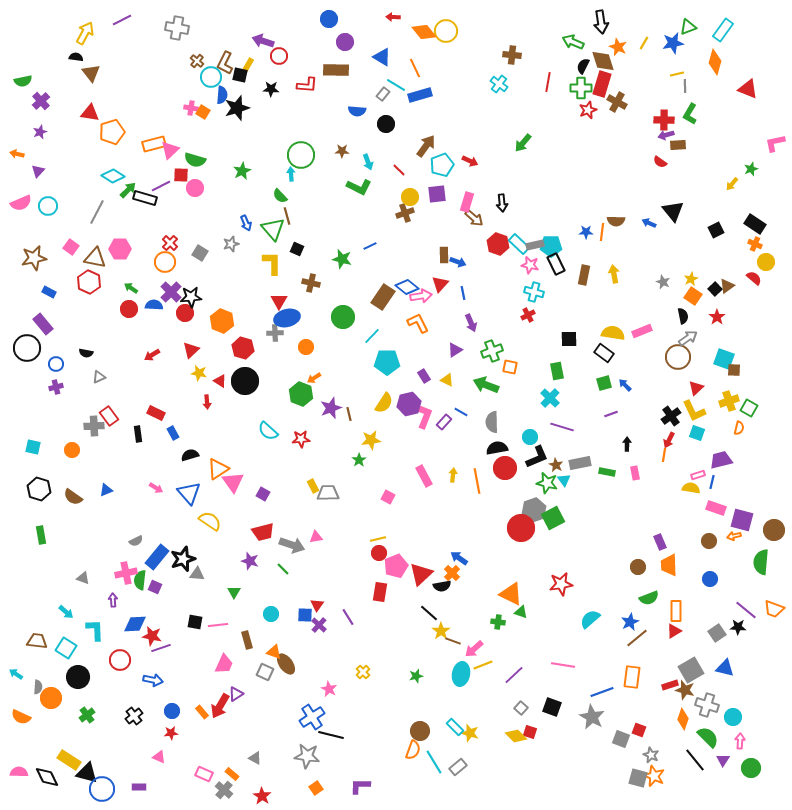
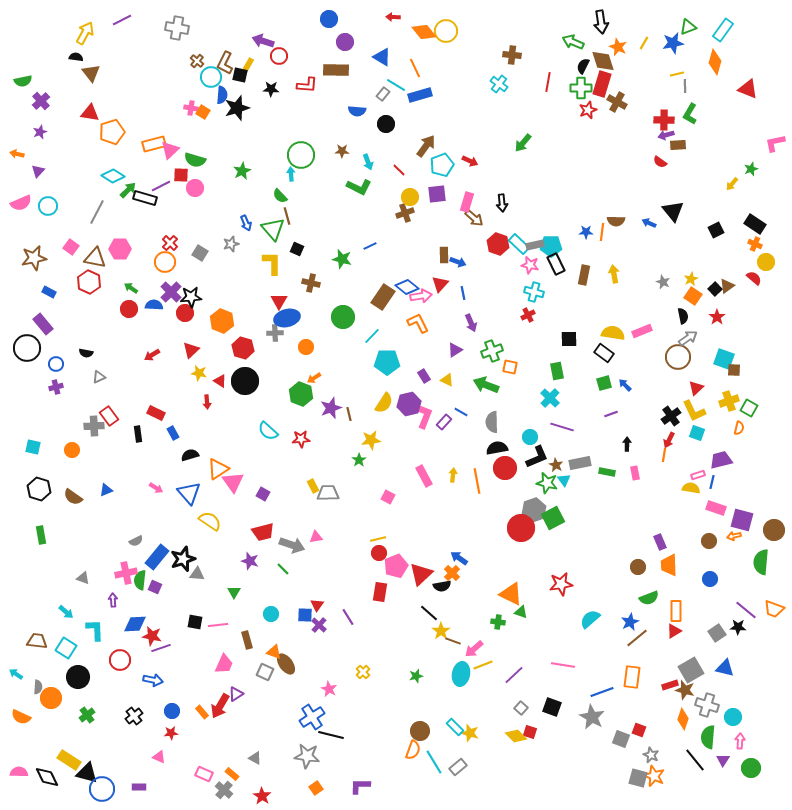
green semicircle at (708, 737): rotated 130 degrees counterclockwise
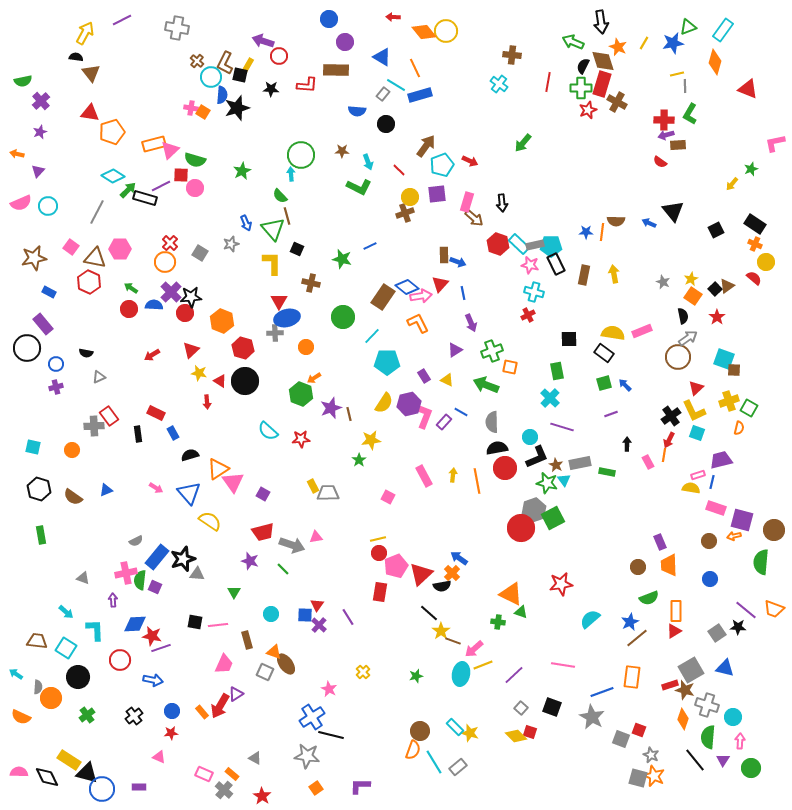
pink rectangle at (635, 473): moved 13 px right, 11 px up; rotated 16 degrees counterclockwise
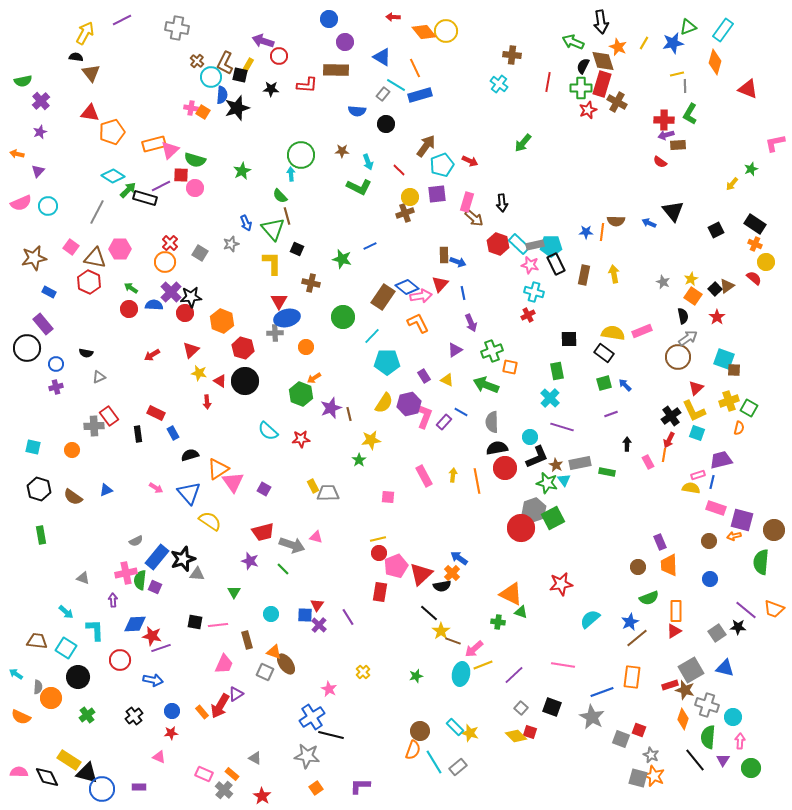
purple square at (263, 494): moved 1 px right, 5 px up
pink square at (388, 497): rotated 24 degrees counterclockwise
pink triangle at (316, 537): rotated 24 degrees clockwise
